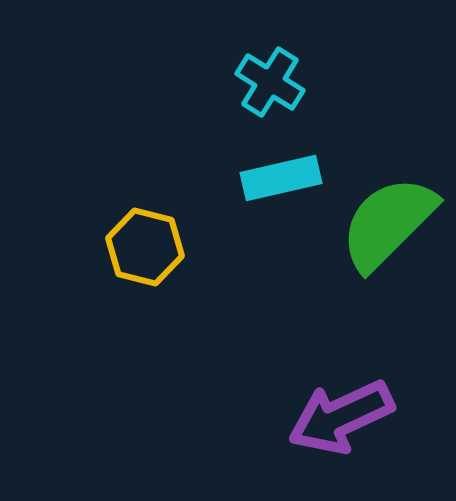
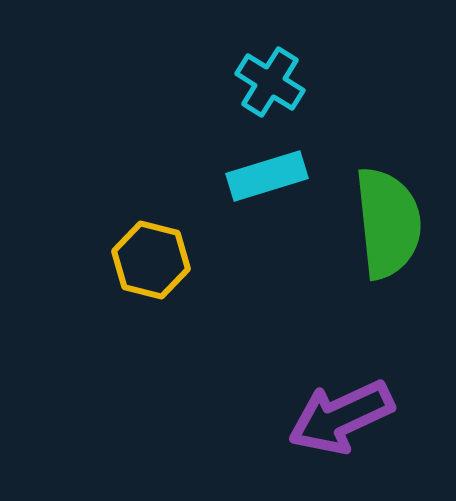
cyan rectangle: moved 14 px left, 2 px up; rotated 4 degrees counterclockwise
green semicircle: rotated 129 degrees clockwise
yellow hexagon: moved 6 px right, 13 px down
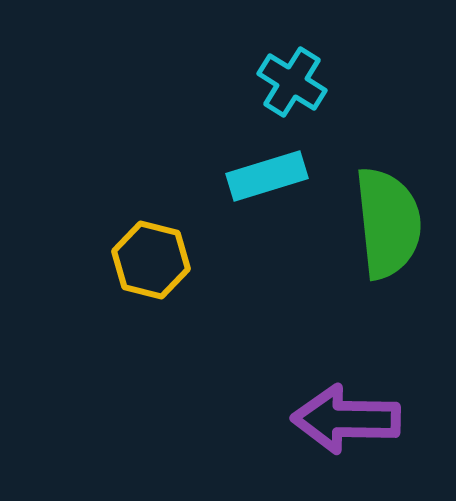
cyan cross: moved 22 px right
purple arrow: moved 5 px right, 2 px down; rotated 26 degrees clockwise
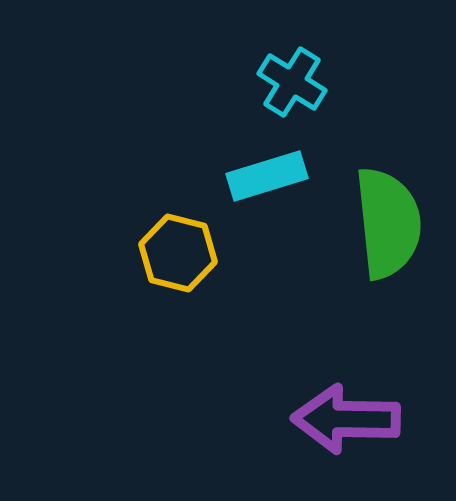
yellow hexagon: moved 27 px right, 7 px up
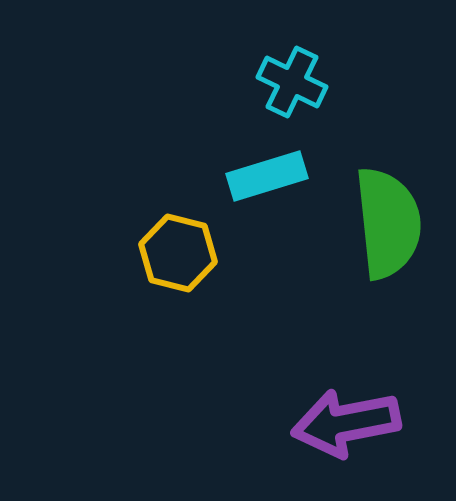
cyan cross: rotated 6 degrees counterclockwise
purple arrow: moved 4 px down; rotated 12 degrees counterclockwise
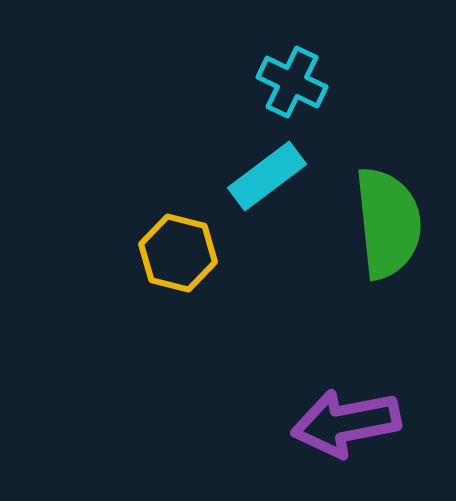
cyan rectangle: rotated 20 degrees counterclockwise
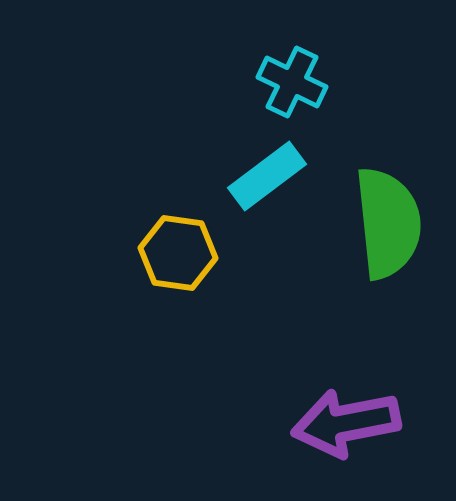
yellow hexagon: rotated 6 degrees counterclockwise
